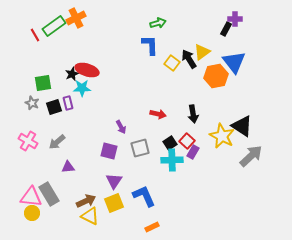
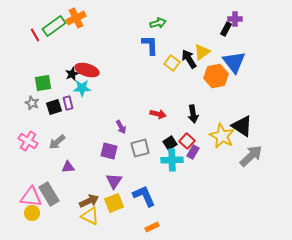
brown arrow at (86, 201): moved 3 px right
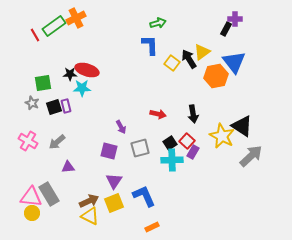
black star at (72, 74): moved 2 px left; rotated 24 degrees clockwise
purple rectangle at (68, 103): moved 2 px left, 3 px down
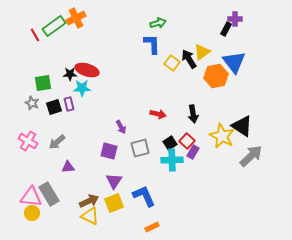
blue L-shape at (150, 45): moved 2 px right, 1 px up
purple rectangle at (66, 106): moved 3 px right, 2 px up
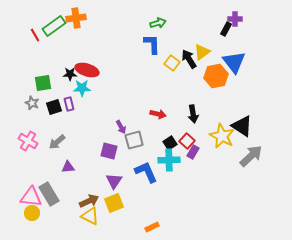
orange cross at (76, 18): rotated 18 degrees clockwise
gray square at (140, 148): moved 6 px left, 8 px up
cyan cross at (172, 160): moved 3 px left
blue L-shape at (144, 196): moved 2 px right, 24 px up
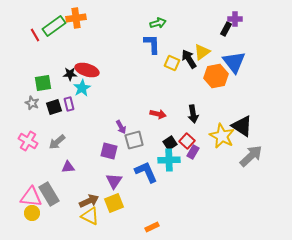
yellow square at (172, 63): rotated 14 degrees counterclockwise
cyan star at (82, 88): rotated 30 degrees counterclockwise
